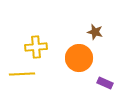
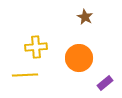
brown star: moved 10 px left, 15 px up; rotated 14 degrees clockwise
yellow line: moved 3 px right, 1 px down
purple rectangle: rotated 63 degrees counterclockwise
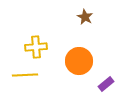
orange circle: moved 3 px down
purple rectangle: moved 1 px right, 1 px down
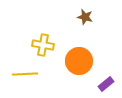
brown star: rotated 14 degrees counterclockwise
yellow cross: moved 7 px right, 2 px up; rotated 15 degrees clockwise
yellow line: moved 1 px up
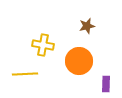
brown star: moved 2 px right, 9 px down; rotated 28 degrees counterclockwise
purple rectangle: rotated 49 degrees counterclockwise
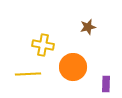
brown star: moved 1 px right, 1 px down
orange circle: moved 6 px left, 6 px down
yellow line: moved 3 px right
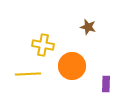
brown star: rotated 28 degrees clockwise
orange circle: moved 1 px left, 1 px up
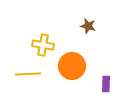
brown star: moved 1 px up
